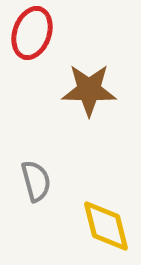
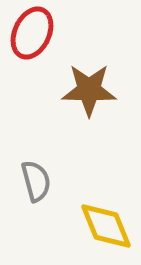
red ellipse: rotated 6 degrees clockwise
yellow diamond: rotated 8 degrees counterclockwise
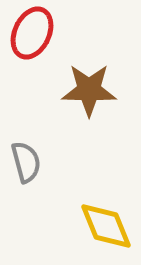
gray semicircle: moved 10 px left, 19 px up
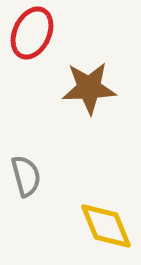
brown star: moved 2 px up; rotated 4 degrees counterclockwise
gray semicircle: moved 14 px down
